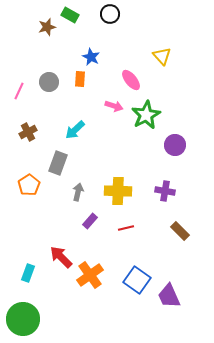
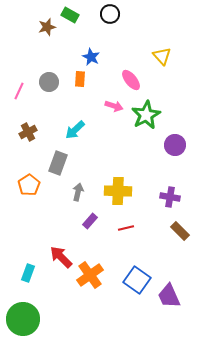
purple cross: moved 5 px right, 6 px down
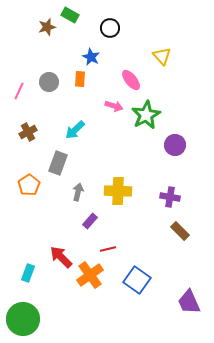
black circle: moved 14 px down
red line: moved 18 px left, 21 px down
purple trapezoid: moved 20 px right, 6 px down
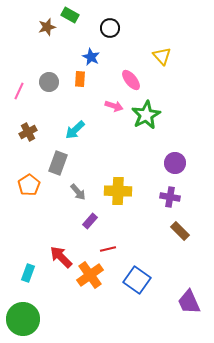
purple circle: moved 18 px down
gray arrow: rotated 126 degrees clockwise
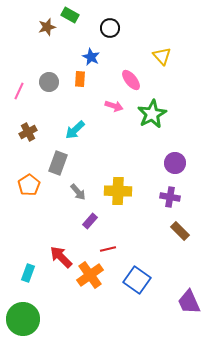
green star: moved 6 px right, 1 px up
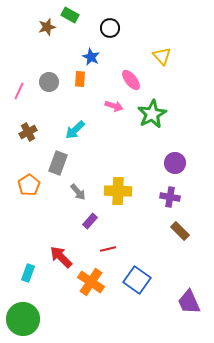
orange cross: moved 1 px right, 7 px down; rotated 20 degrees counterclockwise
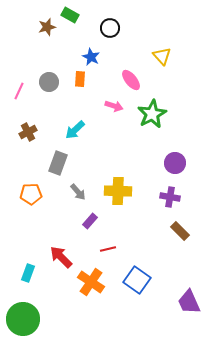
orange pentagon: moved 2 px right, 9 px down; rotated 30 degrees clockwise
